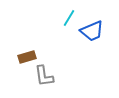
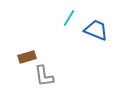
blue trapezoid: moved 4 px right, 1 px up; rotated 135 degrees counterclockwise
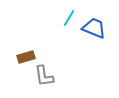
blue trapezoid: moved 2 px left, 2 px up
brown rectangle: moved 1 px left
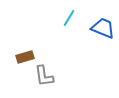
blue trapezoid: moved 9 px right
brown rectangle: moved 1 px left
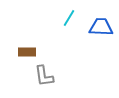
blue trapezoid: moved 2 px left, 1 px up; rotated 20 degrees counterclockwise
brown rectangle: moved 2 px right, 5 px up; rotated 18 degrees clockwise
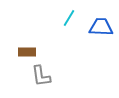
gray L-shape: moved 3 px left
